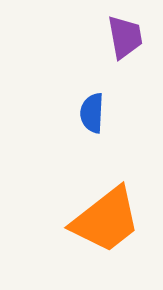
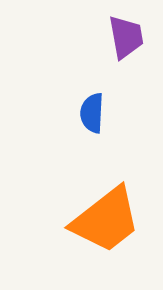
purple trapezoid: moved 1 px right
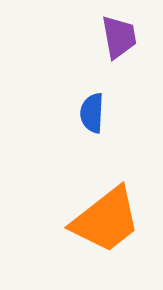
purple trapezoid: moved 7 px left
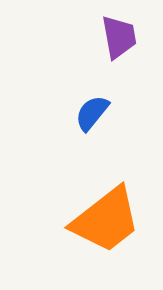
blue semicircle: rotated 36 degrees clockwise
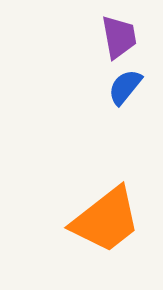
blue semicircle: moved 33 px right, 26 px up
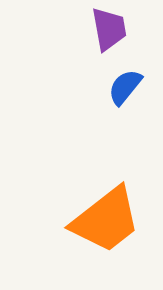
purple trapezoid: moved 10 px left, 8 px up
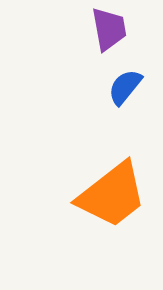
orange trapezoid: moved 6 px right, 25 px up
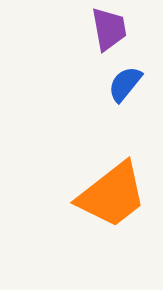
blue semicircle: moved 3 px up
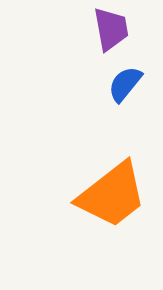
purple trapezoid: moved 2 px right
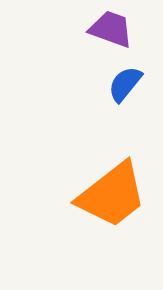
purple trapezoid: rotated 60 degrees counterclockwise
